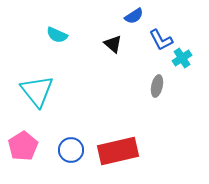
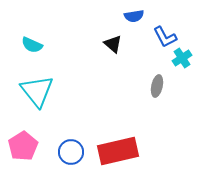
blue semicircle: rotated 24 degrees clockwise
cyan semicircle: moved 25 px left, 10 px down
blue L-shape: moved 4 px right, 3 px up
blue circle: moved 2 px down
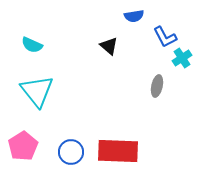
black triangle: moved 4 px left, 2 px down
red rectangle: rotated 15 degrees clockwise
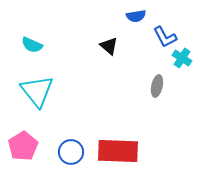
blue semicircle: moved 2 px right
cyan cross: rotated 24 degrees counterclockwise
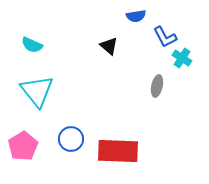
blue circle: moved 13 px up
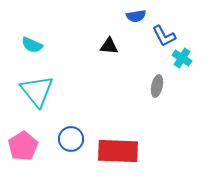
blue L-shape: moved 1 px left, 1 px up
black triangle: rotated 36 degrees counterclockwise
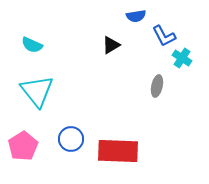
black triangle: moved 2 px right, 1 px up; rotated 36 degrees counterclockwise
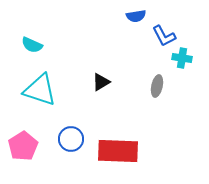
black triangle: moved 10 px left, 37 px down
cyan cross: rotated 24 degrees counterclockwise
cyan triangle: moved 3 px right, 1 px up; rotated 33 degrees counterclockwise
